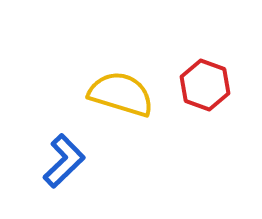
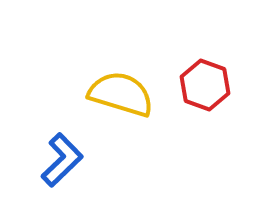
blue L-shape: moved 2 px left, 1 px up
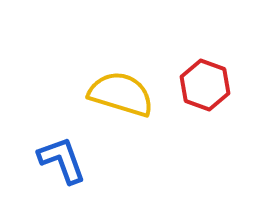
blue L-shape: rotated 66 degrees counterclockwise
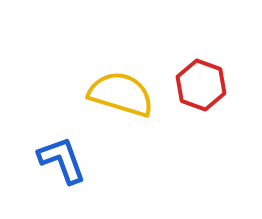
red hexagon: moved 4 px left
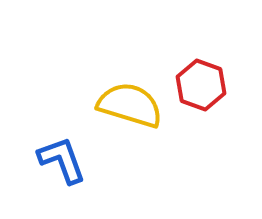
yellow semicircle: moved 9 px right, 11 px down
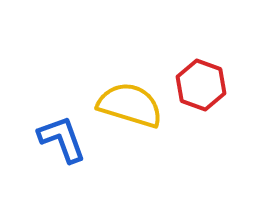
blue L-shape: moved 21 px up
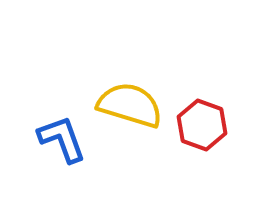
red hexagon: moved 1 px right, 40 px down
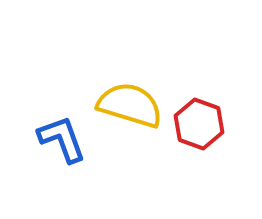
red hexagon: moved 3 px left, 1 px up
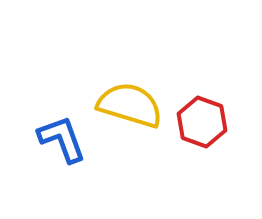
red hexagon: moved 3 px right, 2 px up
